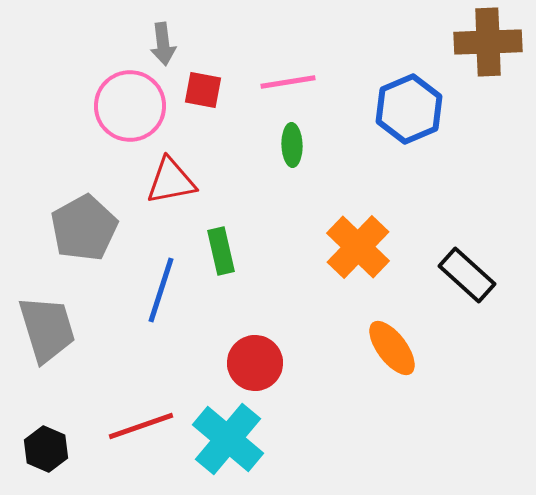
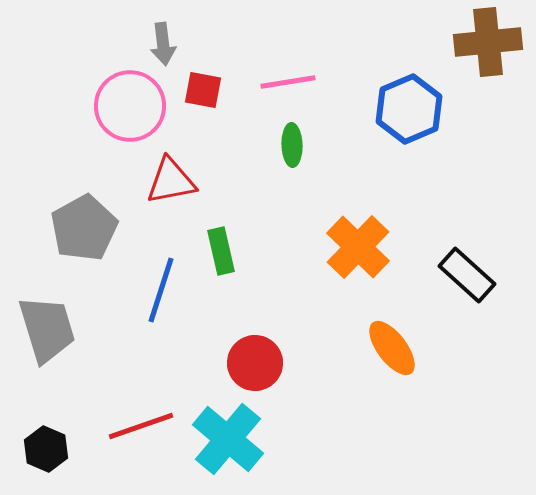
brown cross: rotated 4 degrees counterclockwise
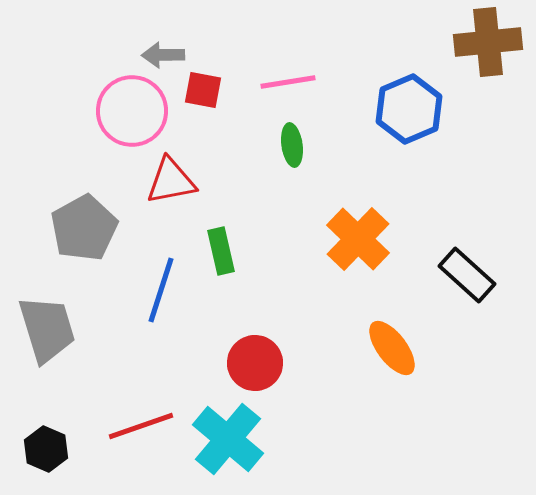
gray arrow: moved 11 px down; rotated 96 degrees clockwise
pink circle: moved 2 px right, 5 px down
green ellipse: rotated 6 degrees counterclockwise
orange cross: moved 8 px up
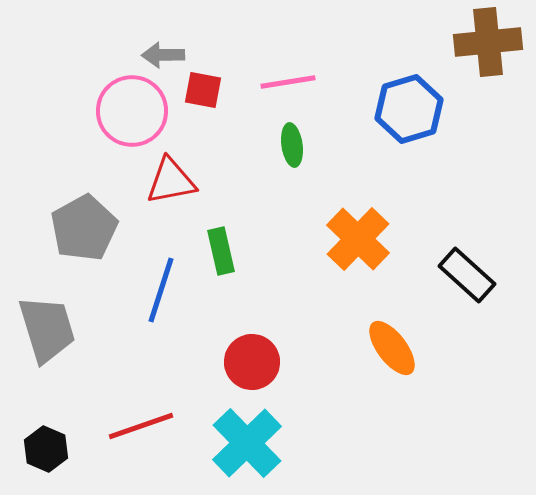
blue hexagon: rotated 6 degrees clockwise
red circle: moved 3 px left, 1 px up
cyan cross: moved 19 px right, 4 px down; rotated 6 degrees clockwise
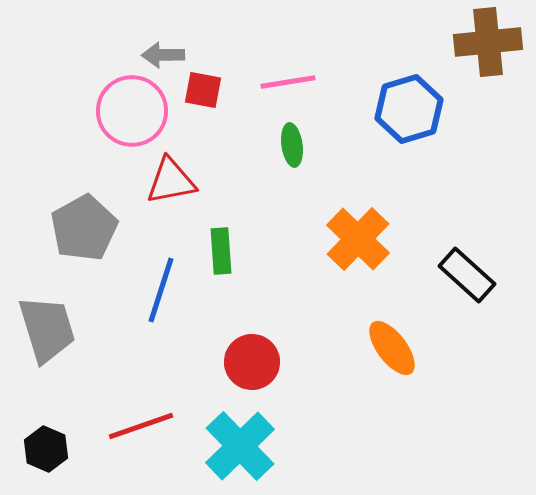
green rectangle: rotated 9 degrees clockwise
cyan cross: moved 7 px left, 3 px down
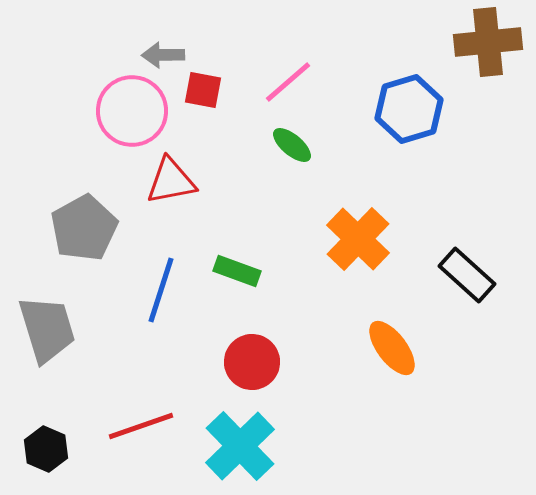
pink line: rotated 32 degrees counterclockwise
green ellipse: rotated 42 degrees counterclockwise
green rectangle: moved 16 px right, 20 px down; rotated 66 degrees counterclockwise
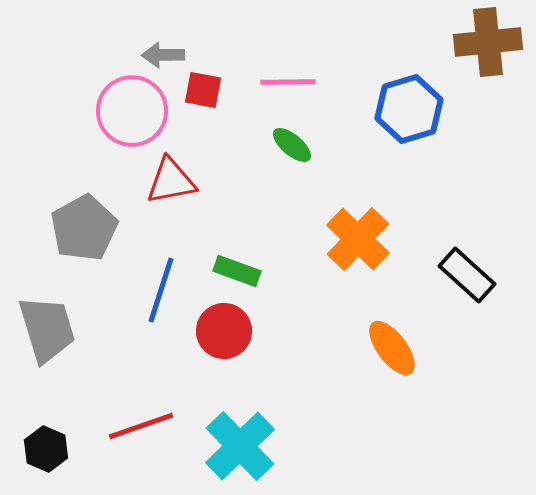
pink line: rotated 40 degrees clockwise
red circle: moved 28 px left, 31 px up
